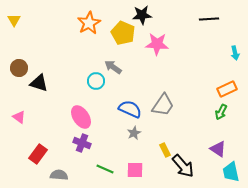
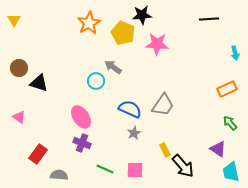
green arrow: moved 9 px right, 11 px down; rotated 112 degrees clockwise
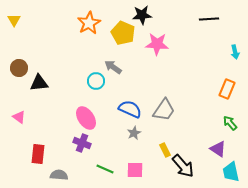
cyan arrow: moved 1 px up
black triangle: rotated 24 degrees counterclockwise
orange rectangle: rotated 42 degrees counterclockwise
gray trapezoid: moved 1 px right, 5 px down
pink ellipse: moved 5 px right, 1 px down
red rectangle: rotated 30 degrees counterclockwise
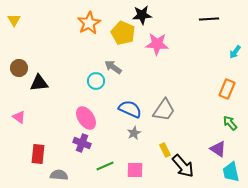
cyan arrow: rotated 48 degrees clockwise
green line: moved 3 px up; rotated 48 degrees counterclockwise
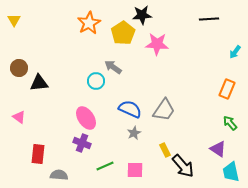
yellow pentagon: rotated 15 degrees clockwise
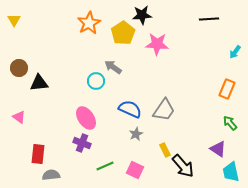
gray star: moved 2 px right, 1 px down
pink square: rotated 24 degrees clockwise
gray semicircle: moved 8 px left; rotated 12 degrees counterclockwise
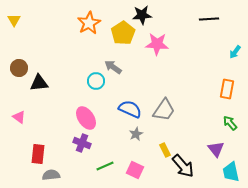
orange rectangle: rotated 12 degrees counterclockwise
purple triangle: moved 2 px left; rotated 18 degrees clockwise
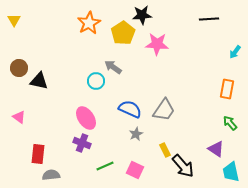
black triangle: moved 2 px up; rotated 18 degrees clockwise
purple triangle: rotated 18 degrees counterclockwise
